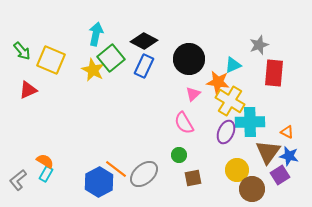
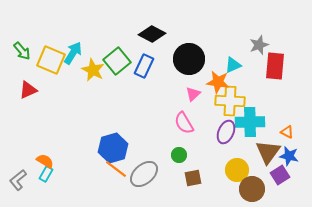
cyan arrow: moved 23 px left, 19 px down; rotated 20 degrees clockwise
black diamond: moved 8 px right, 7 px up
green square: moved 6 px right, 3 px down
red rectangle: moved 1 px right, 7 px up
yellow cross: rotated 28 degrees counterclockwise
blue hexagon: moved 14 px right, 34 px up; rotated 12 degrees clockwise
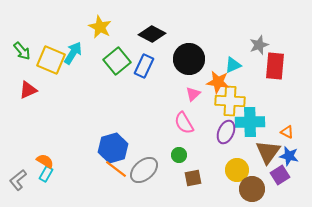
yellow star: moved 7 px right, 43 px up
gray ellipse: moved 4 px up
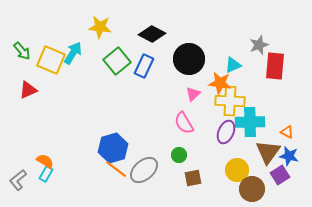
yellow star: rotated 20 degrees counterclockwise
orange star: moved 2 px right, 1 px down
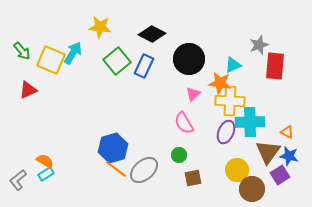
cyan rectangle: rotated 28 degrees clockwise
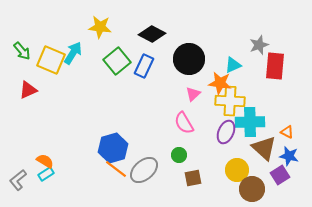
brown triangle: moved 4 px left, 4 px up; rotated 24 degrees counterclockwise
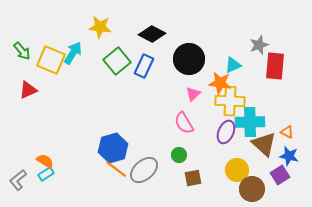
brown triangle: moved 4 px up
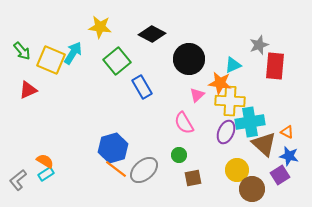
blue rectangle: moved 2 px left, 21 px down; rotated 55 degrees counterclockwise
pink triangle: moved 4 px right, 1 px down
cyan cross: rotated 8 degrees counterclockwise
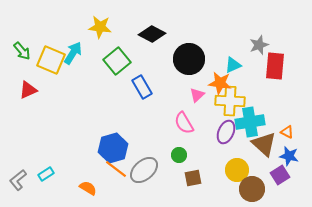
orange semicircle: moved 43 px right, 27 px down
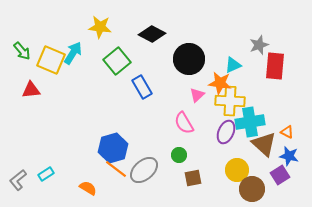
red triangle: moved 3 px right; rotated 18 degrees clockwise
